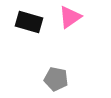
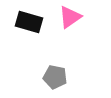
gray pentagon: moved 1 px left, 2 px up
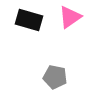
black rectangle: moved 2 px up
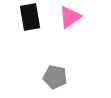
black rectangle: moved 1 px right, 3 px up; rotated 64 degrees clockwise
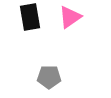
gray pentagon: moved 6 px left; rotated 10 degrees counterclockwise
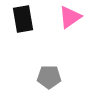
black rectangle: moved 7 px left, 2 px down
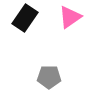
black rectangle: moved 2 px right, 1 px up; rotated 44 degrees clockwise
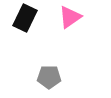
black rectangle: rotated 8 degrees counterclockwise
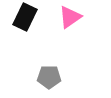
black rectangle: moved 1 px up
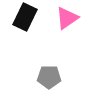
pink triangle: moved 3 px left, 1 px down
